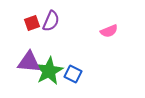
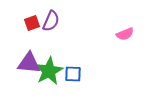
pink semicircle: moved 16 px right, 3 px down
purple triangle: moved 1 px down
blue square: rotated 24 degrees counterclockwise
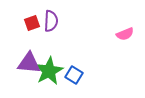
purple semicircle: rotated 20 degrees counterclockwise
blue square: moved 1 px right, 1 px down; rotated 30 degrees clockwise
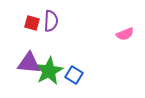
red square: rotated 35 degrees clockwise
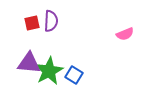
red square: rotated 28 degrees counterclockwise
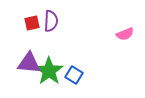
green star: rotated 8 degrees counterclockwise
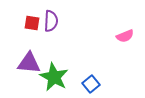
red square: rotated 21 degrees clockwise
pink semicircle: moved 2 px down
green star: moved 5 px right, 6 px down; rotated 8 degrees counterclockwise
blue square: moved 17 px right, 9 px down; rotated 18 degrees clockwise
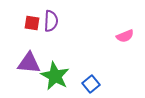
green star: moved 1 px right, 1 px up
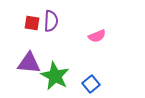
pink semicircle: moved 28 px left
